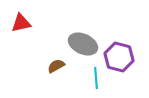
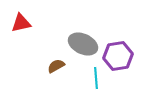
purple hexagon: moved 1 px left, 1 px up; rotated 24 degrees counterclockwise
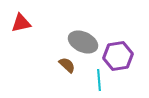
gray ellipse: moved 2 px up
brown semicircle: moved 11 px right, 1 px up; rotated 72 degrees clockwise
cyan line: moved 3 px right, 2 px down
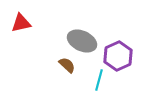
gray ellipse: moved 1 px left, 1 px up
purple hexagon: rotated 16 degrees counterclockwise
cyan line: rotated 20 degrees clockwise
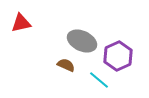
brown semicircle: moved 1 px left; rotated 18 degrees counterclockwise
cyan line: rotated 65 degrees counterclockwise
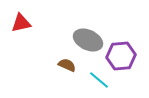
gray ellipse: moved 6 px right, 1 px up
purple hexagon: moved 3 px right; rotated 20 degrees clockwise
brown semicircle: moved 1 px right
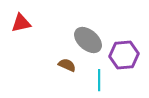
gray ellipse: rotated 16 degrees clockwise
purple hexagon: moved 3 px right, 1 px up
cyan line: rotated 50 degrees clockwise
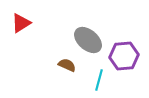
red triangle: rotated 20 degrees counterclockwise
purple hexagon: moved 1 px down
cyan line: rotated 15 degrees clockwise
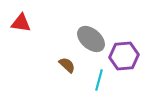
red triangle: rotated 40 degrees clockwise
gray ellipse: moved 3 px right, 1 px up
brown semicircle: rotated 18 degrees clockwise
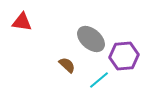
red triangle: moved 1 px right, 1 px up
cyan line: rotated 35 degrees clockwise
